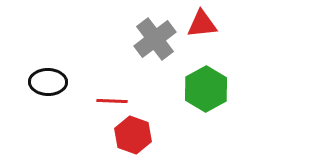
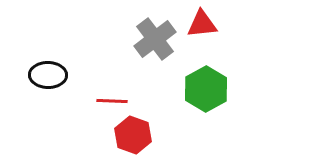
black ellipse: moved 7 px up
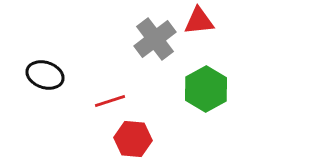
red triangle: moved 3 px left, 3 px up
black ellipse: moved 3 px left; rotated 18 degrees clockwise
red line: moved 2 px left; rotated 20 degrees counterclockwise
red hexagon: moved 4 px down; rotated 15 degrees counterclockwise
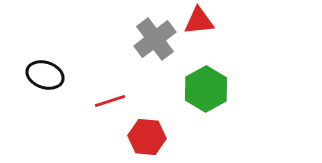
red hexagon: moved 14 px right, 2 px up
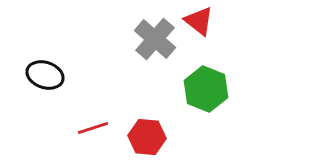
red triangle: rotated 44 degrees clockwise
gray cross: rotated 12 degrees counterclockwise
green hexagon: rotated 9 degrees counterclockwise
red line: moved 17 px left, 27 px down
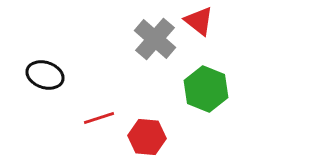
red line: moved 6 px right, 10 px up
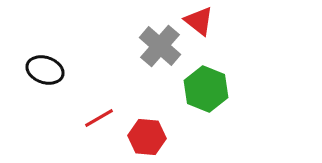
gray cross: moved 5 px right, 7 px down
black ellipse: moved 5 px up
red line: rotated 12 degrees counterclockwise
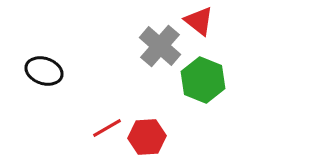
black ellipse: moved 1 px left, 1 px down
green hexagon: moved 3 px left, 9 px up
red line: moved 8 px right, 10 px down
red hexagon: rotated 9 degrees counterclockwise
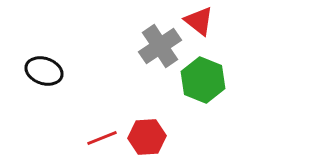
gray cross: rotated 15 degrees clockwise
red line: moved 5 px left, 10 px down; rotated 8 degrees clockwise
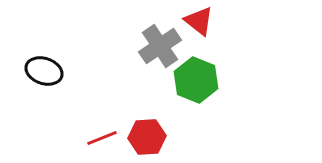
green hexagon: moved 7 px left
